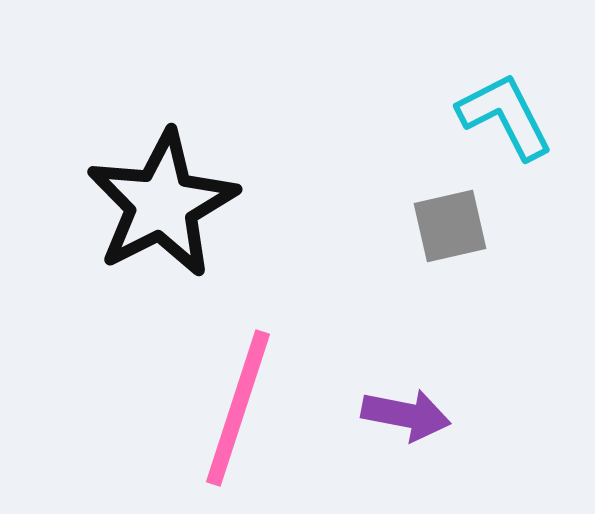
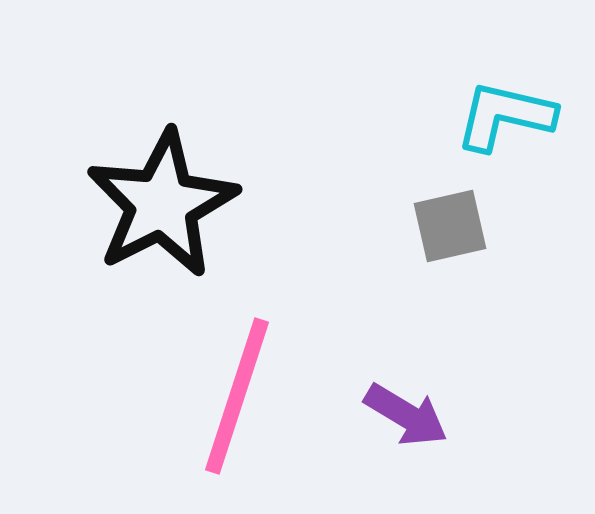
cyan L-shape: rotated 50 degrees counterclockwise
pink line: moved 1 px left, 12 px up
purple arrow: rotated 20 degrees clockwise
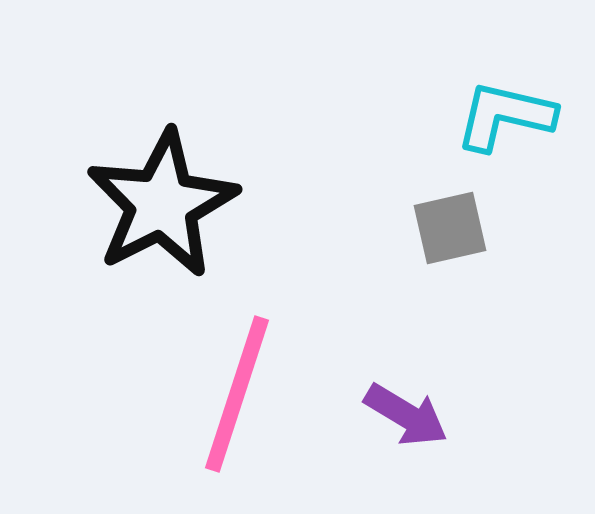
gray square: moved 2 px down
pink line: moved 2 px up
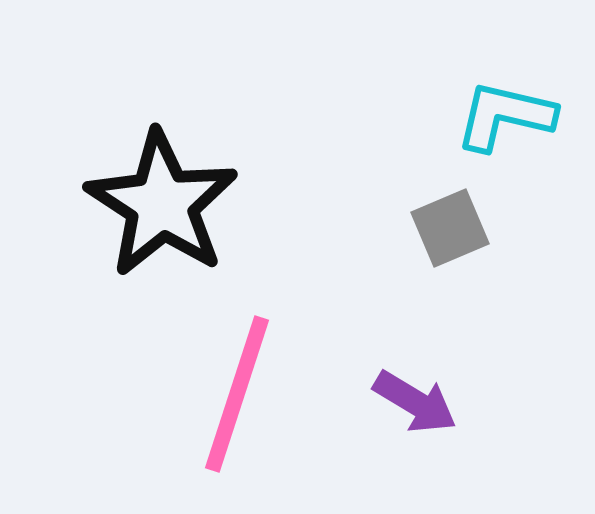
black star: rotated 12 degrees counterclockwise
gray square: rotated 10 degrees counterclockwise
purple arrow: moved 9 px right, 13 px up
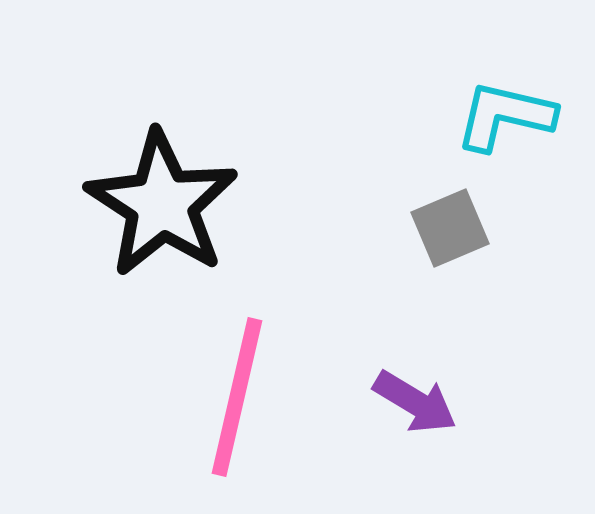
pink line: moved 3 px down; rotated 5 degrees counterclockwise
